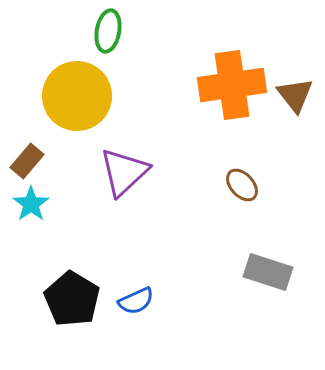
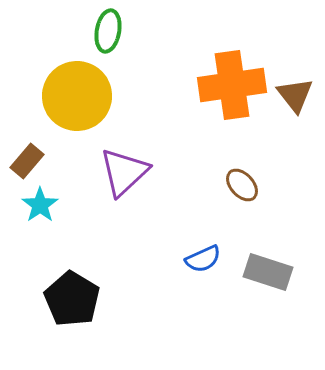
cyan star: moved 9 px right, 1 px down
blue semicircle: moved 67 px right, 42 px up
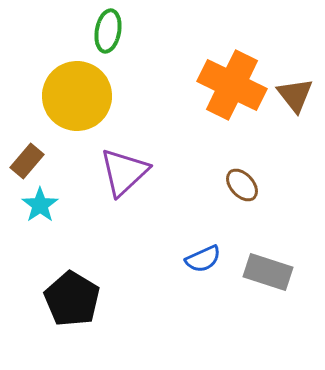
orange cross: rotated 34 degrees clockwise
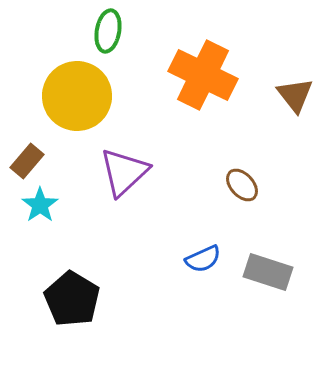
orange cross: moved 29 px left, 10 px up
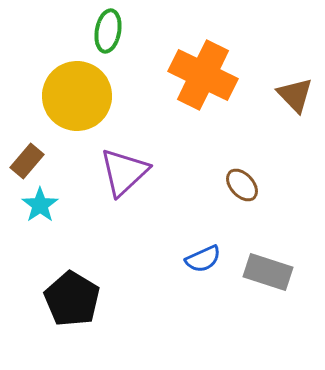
brown triangle: rotated 6 degrees counterclockwise
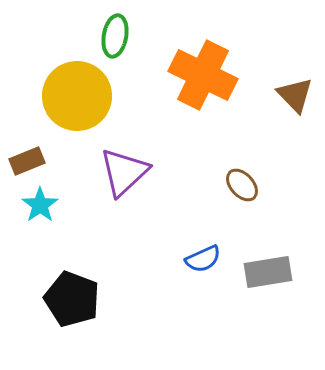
green ellipse: moved 7 px right, 5 px down
brown rectangle: rotated 28 degrees clockwise
gray rectangle: rotated 27 degrees counterclockwise
black pentagon: rotated 10 degrees counterclockwise
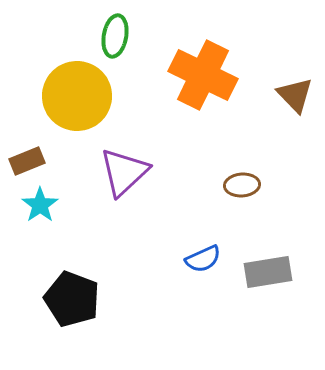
brown ellipse: rotated 52 degrees counterclockwise
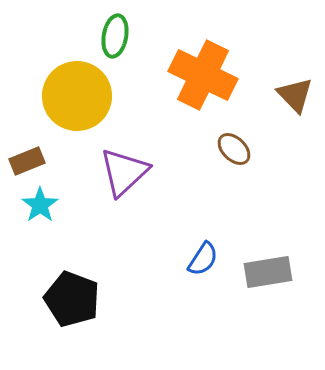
brown ellipse: moved 8 px left, 36 px up; rotated 48 degrees clockwise
blue semicircle: rotated 33 degrees counterclockwise
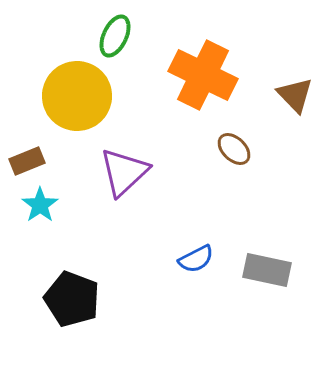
green ellipse: rotated 15 degrees clockwise
blue semicircle: moved 7 px left; rotated 30 degrees clockwise
gray rectangle: moved 1 px left, 2 px up; rotated 21 degrees clockwise
